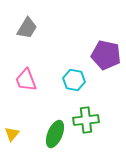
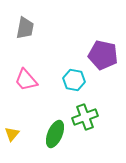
gray trapezoid: moved 2 px left; rotated 20 degrees counterclockwise
purple pentagon: moved 3 px left
pink trapezoid: rotated 20 degrees counterclockwise
green cross: moved 1 px left, 3 px up; rotated 15 degrees counterclockwise
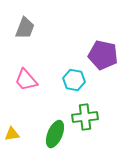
gray trapezoid: rotated 10 degrees clockwise
green cross: rotated 15 degrees clockwise
yellow triangle: rotated 42 degrees clockwise
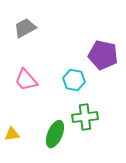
gray trapezoid: rotated 140 degrees counterclockwise
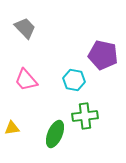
gray trapezoid: rotated 75 degrees clockwise
green cross: moved 1 px up
yellow triangle: moved 6 px up
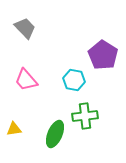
purple pentagon: rotated 20 degrees clockwise
yellow triangle: moved 2 px right, 1 px down
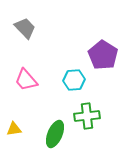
cyan hexagon: rotated 15 degrees counterclockwise
green cross: moved 2 px right
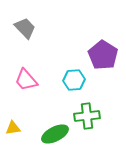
yellow triangle: moved 1 px left, 1 px up
green ellipse: rotated 40 degrees clockwise
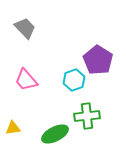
purple pentagon: moved 5 px left, 5 px down
cyan hexagon: rotated 15 degrees counterclockwise
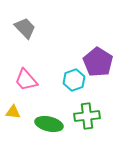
purple pentagon: moved 2 px down
yellow triangle: moved 16 px up; rotated 14 degrees clockwise
green ellipse: moved 6 px left, 10 px up; rotated 40 degrees clockwise
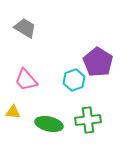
gray trapezoid: rotated 15 degrees counterclockwise
green cross: moved 1 px right, 4 px down
